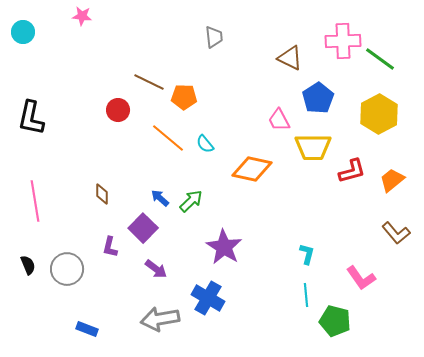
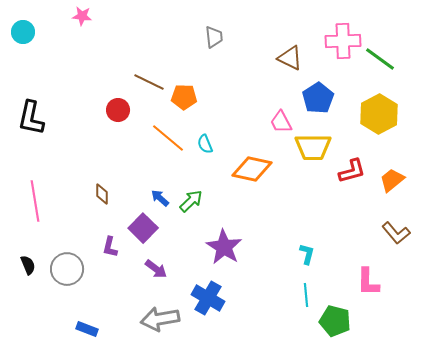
pink trapezoid: moved 2 px right, 2 px down
cyan semicircle: rotated 18 degrees clockwise
pink L-shape: moved 7 px right, 4 px down; rotated 36 degrees clockwise
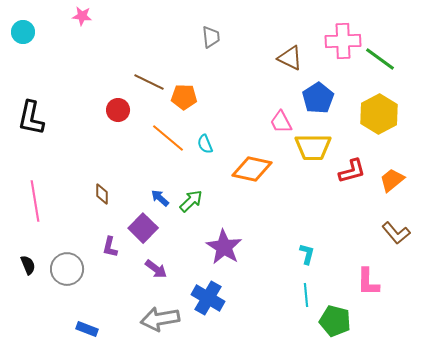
gray trapezoid: moved 3 px left
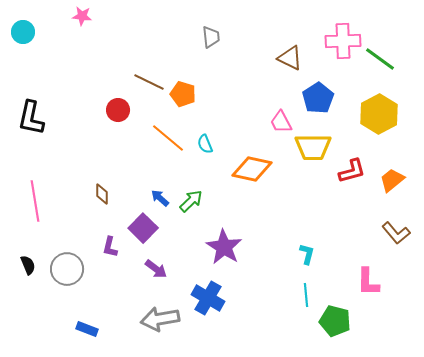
orange pentagon: moved 1 px left, 3 px up; rotated 15 degrees clockwise
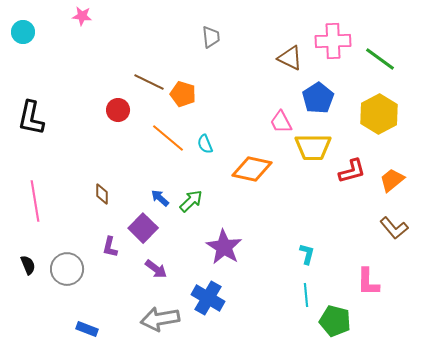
pink cross: moved 10 px left
brown L-shape: moved 2 px left, 5 px up
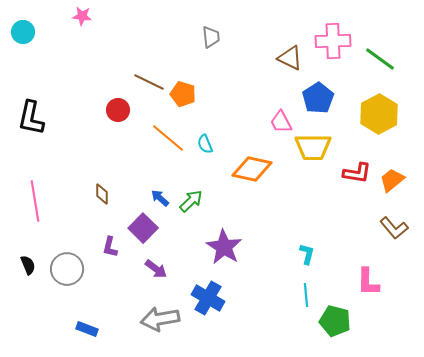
red L-shape: moved 5 px right, 2 px down; rotated 24 degrees clockwise
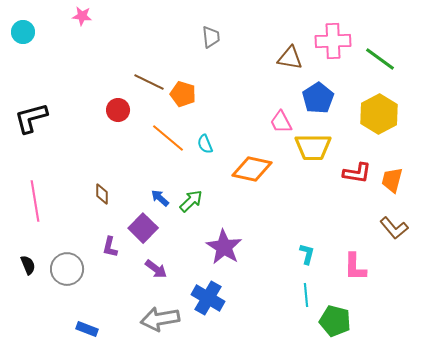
brown triangle: rotated 16 degrees counterclockwise
black L-shape: rotated 63 degrees clockwise
orange trapezoid: rotated 36 degrees counterclockwise
pink L-shape: moved 13 px left, 15 px up
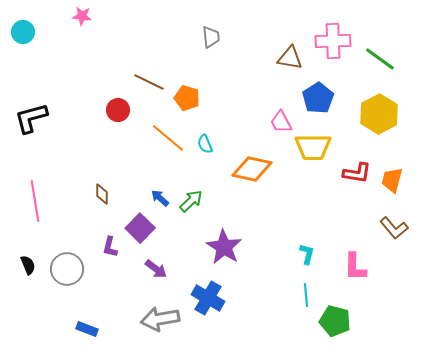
orange pentagon: moved 4 px right, 4 px down
purple square: moved 3 px left
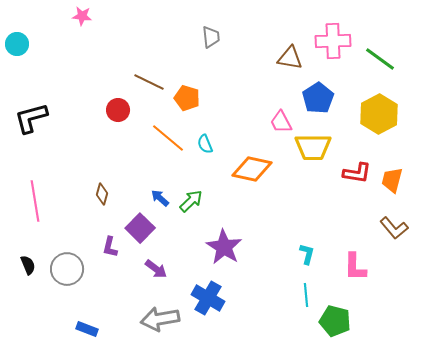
cyan circle: moved 6 px left, 12 px down
brown diamond: rotated 15 degrees clockwise
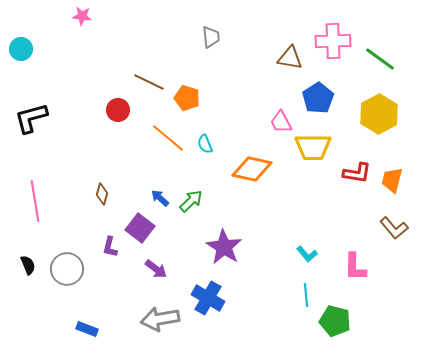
cyan circle: moved 4 px right, 5 px down
purple square: rotated 8 degrees counterclockwise
cyan L-shape: rotated 125 degrees clockwise
